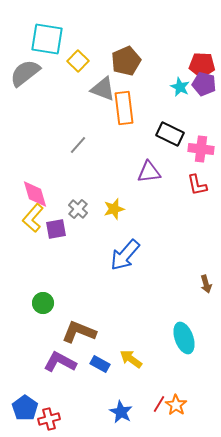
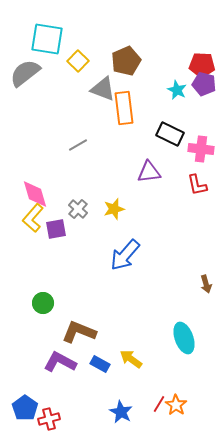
cyan star: moved 3 px left, 3 px down
gray line: rotated 18 degrees clockwise
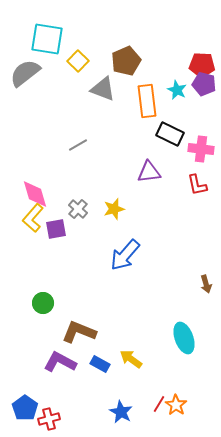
orange rectangle: moved 23 px right, 7 px up
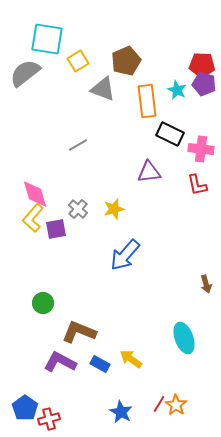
yellow square: rotated 15 degrees clockwise
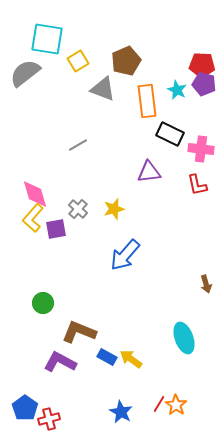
blue rectangle: moved 7 px right, 7 px up
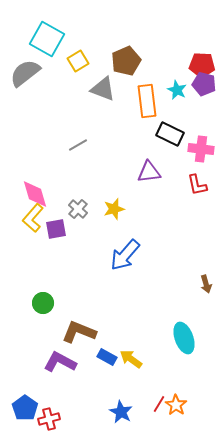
cyan square: rotated 20 degrees clockwise
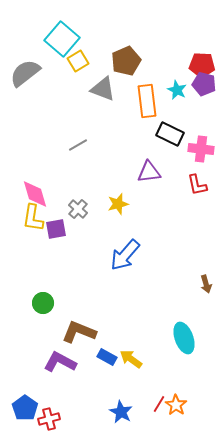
cyan square: moved 15 px right; rotated 12 degrees clockwise
yellow star: moved 4 px right, 5 px up
yellow L-shape: rotated 32 degrees counterclockwise
